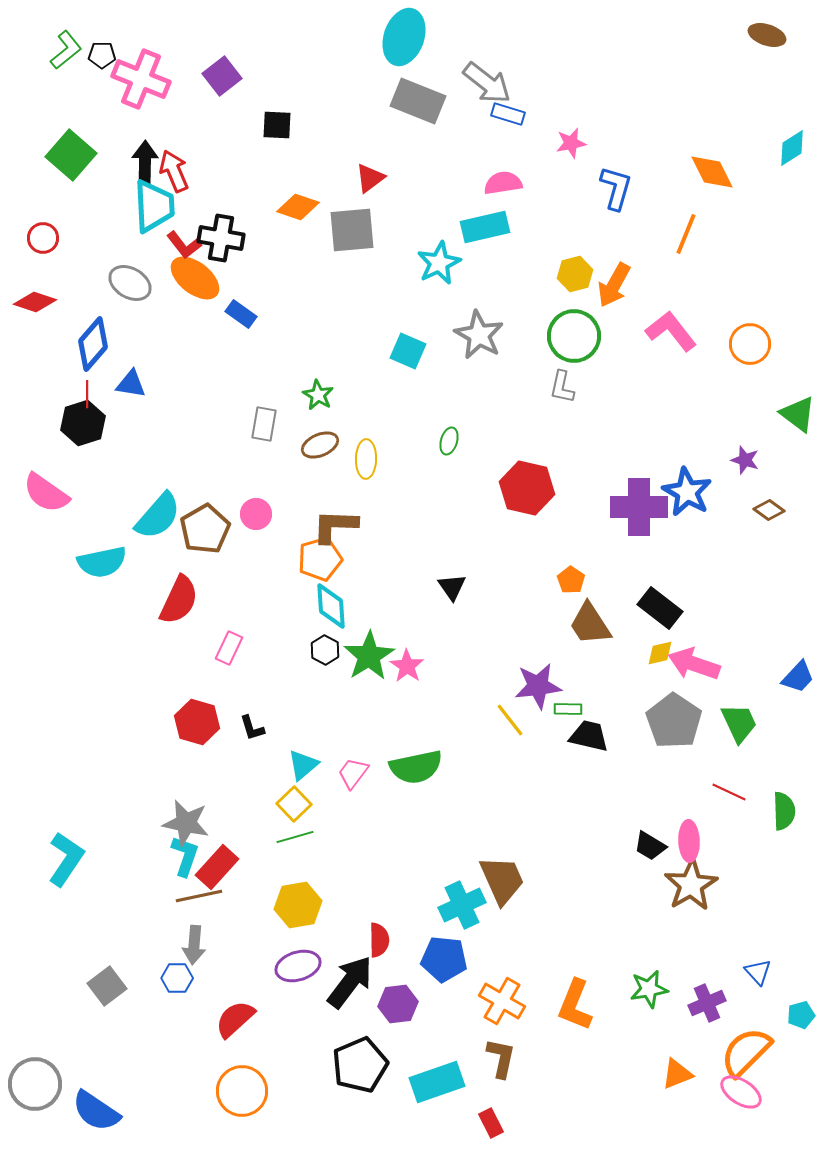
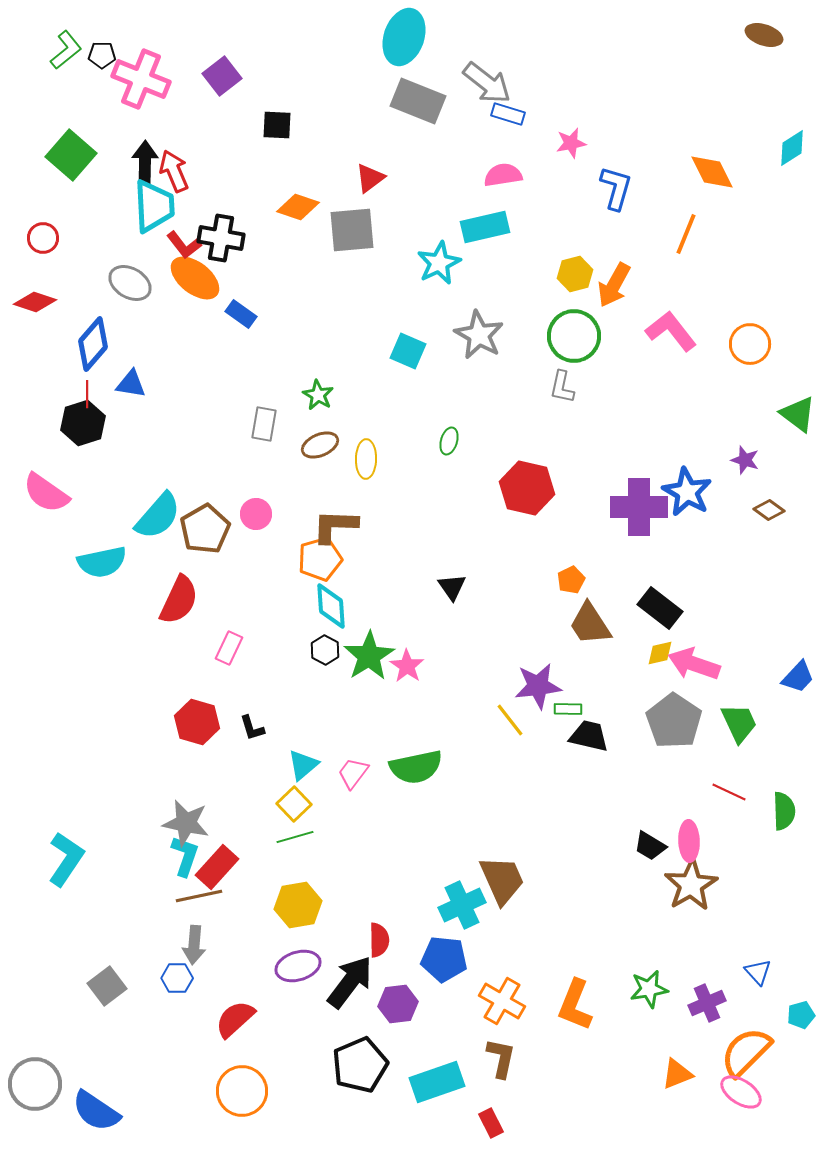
brown ellipse at (767, 35): moved 3 px left
pink semicircle at (503, 183): moved 8 px up
orange pentagon at (571, 580): rotated 12 degrees clockwise
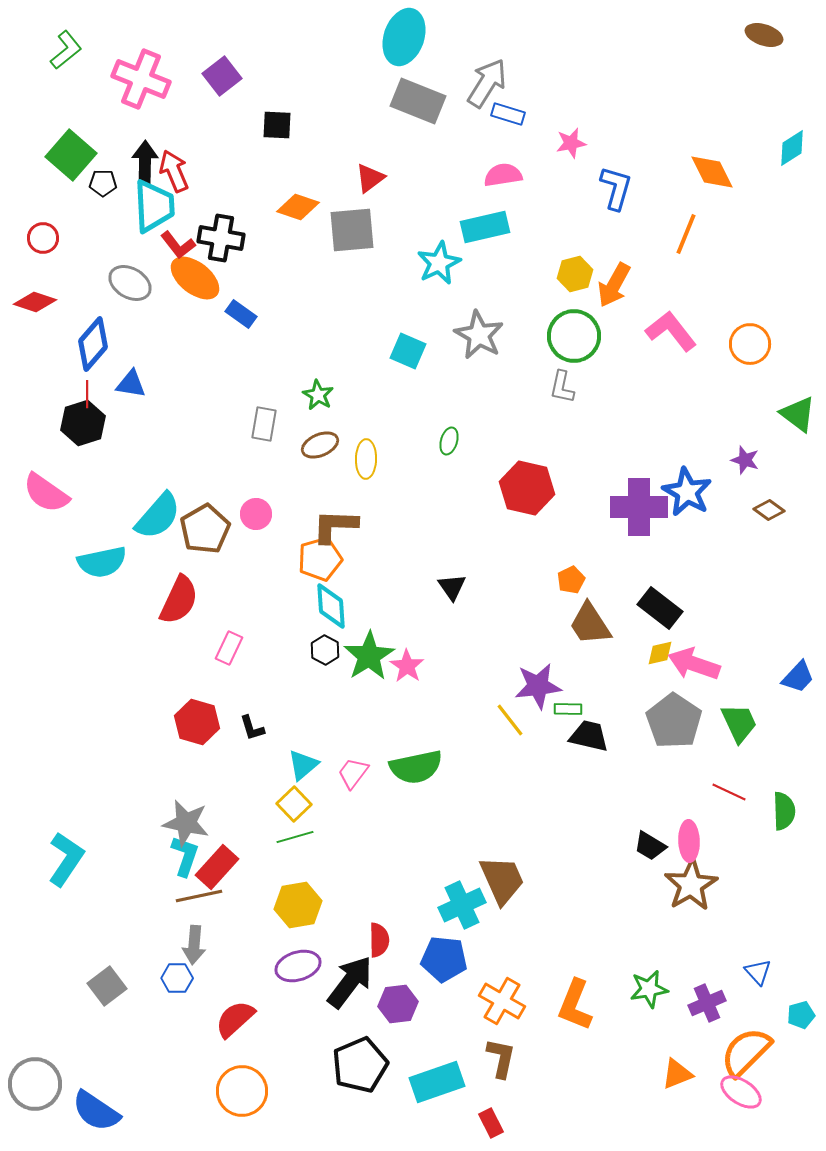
black pentagon at (102, 55): moved 1 px right, 128 px down
gray arrow at (487, 83): rotated 96 degrees counterclockwise
red L-shape at (184, 245): moved 6 px left
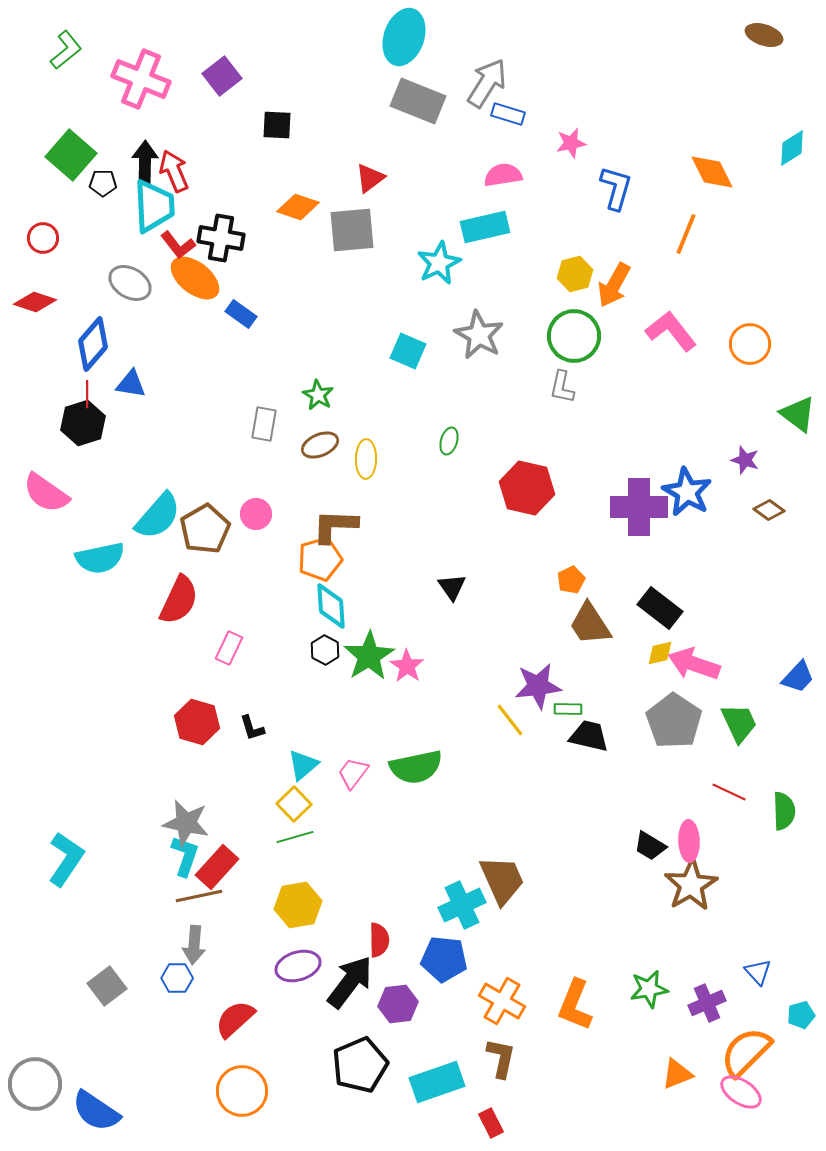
cyan semicircle at (102, 562): moved 2 px left, 4 px up
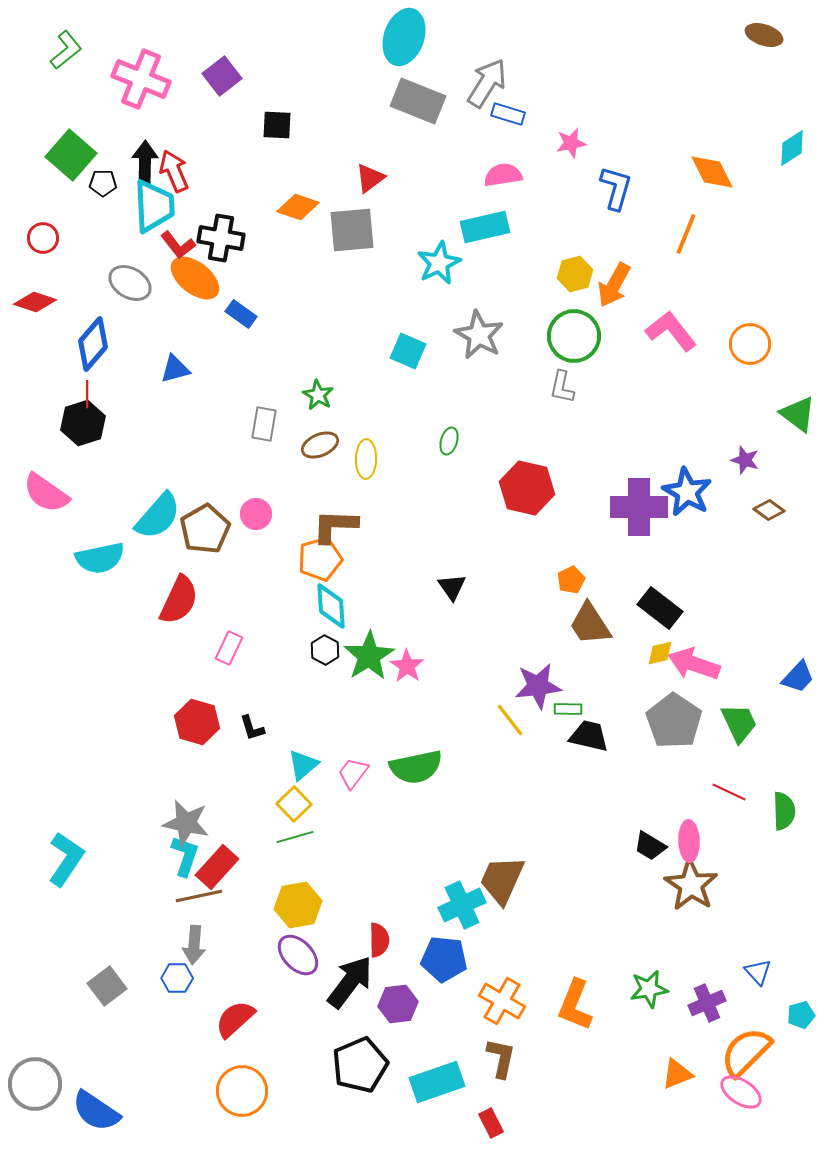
blue triangle at (131, 384): moved 44 px right, 15 px up; rotated 24 degrees counterclockwise
brown trapezoid at (502, 880): rotated 132 degrees counterclockwise
brown star at (691, 885): rotated 8 degrees counterclockwise
purple ellipse at (298, 966): moved 11 px up; rotated 63 degrees clockwise
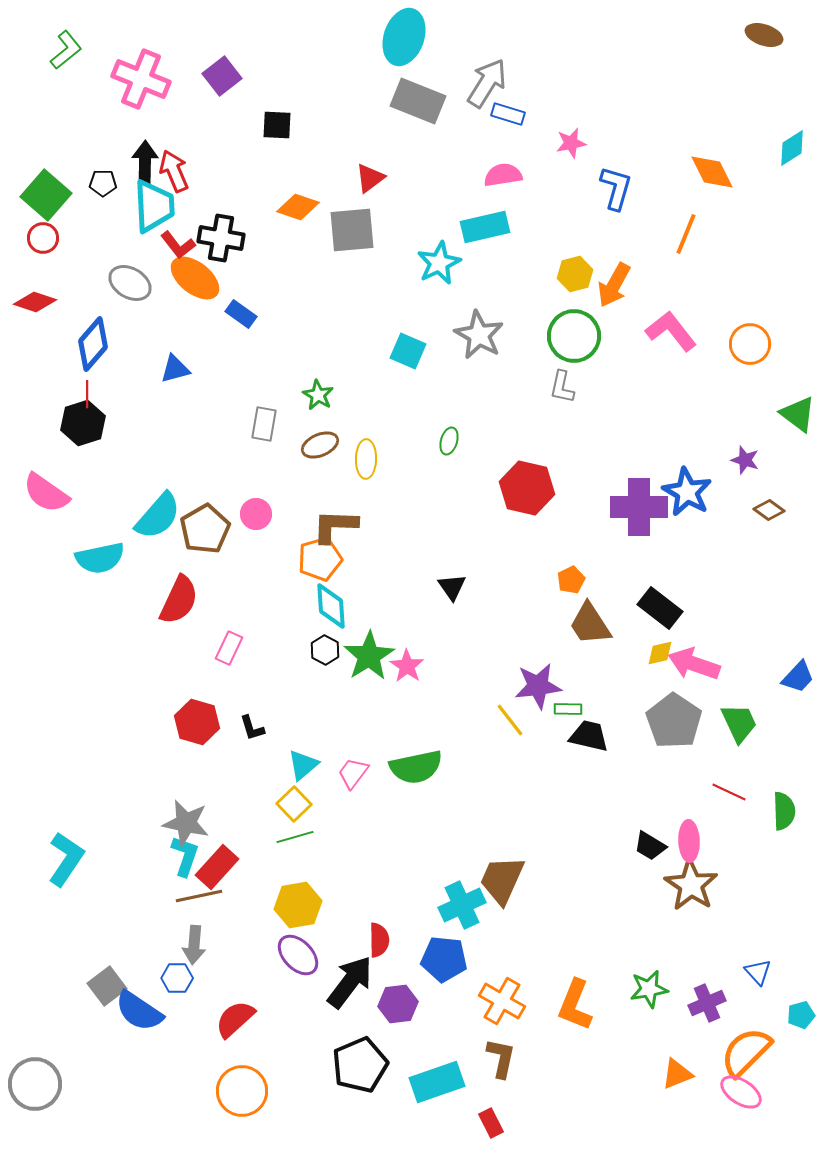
green square at (71, 155): moved 25 px left, 40 px down
blue semicircle at (96, 1111): moved 43 px right, 100 px up
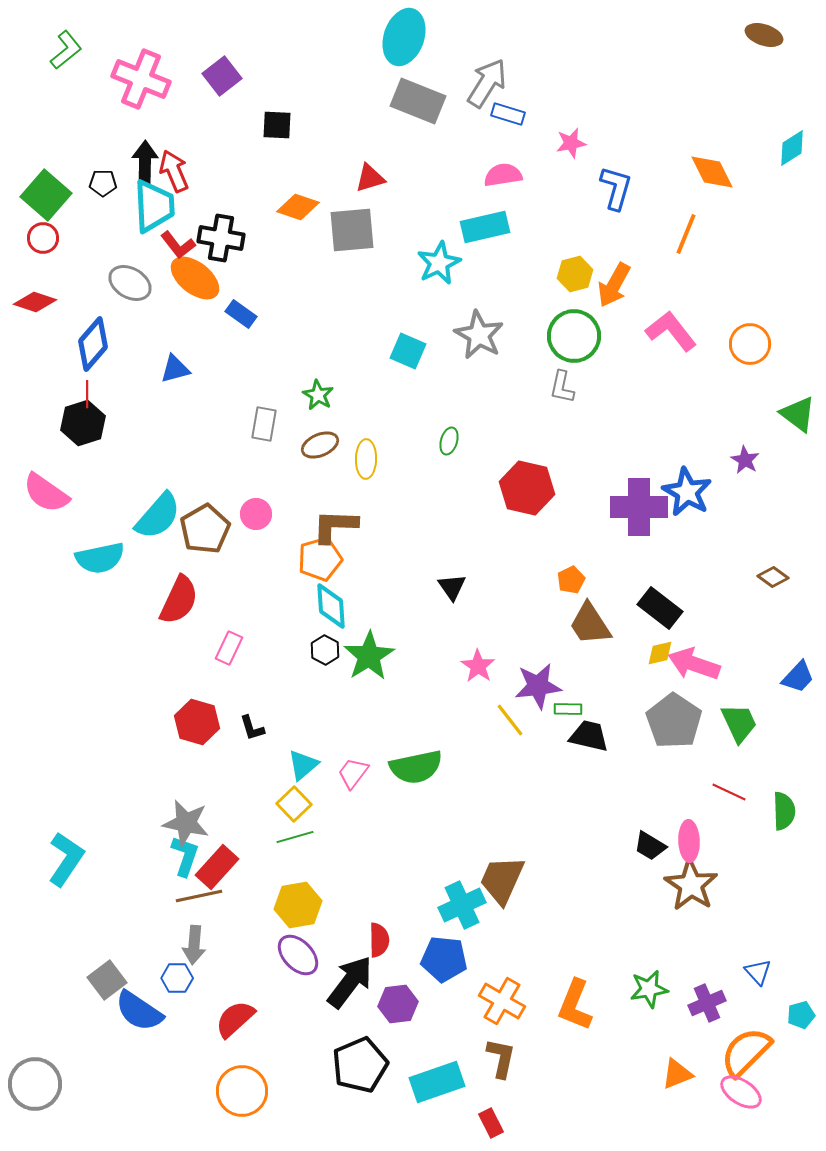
red triangle at (370, 178): rotated 20 degrees clockwise
purple star at (745, 460): rotated 12 degrees clockwise
brown diamond at (769, 510): moved 4 px right, 67 px down
pink star at (407, 666): moved 71 px right
gray square at (107, 986): moved 6 px up
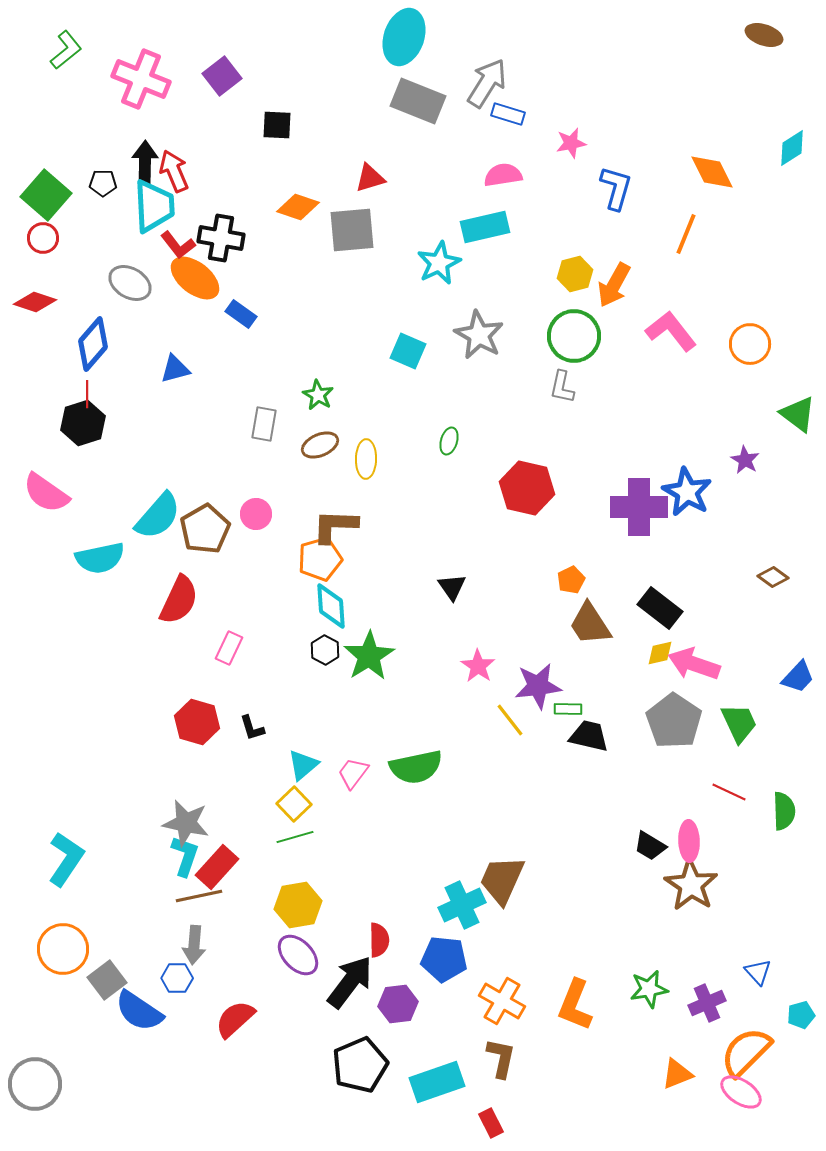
orange circle at (242, 1091): moved 179 px left, 142 px up
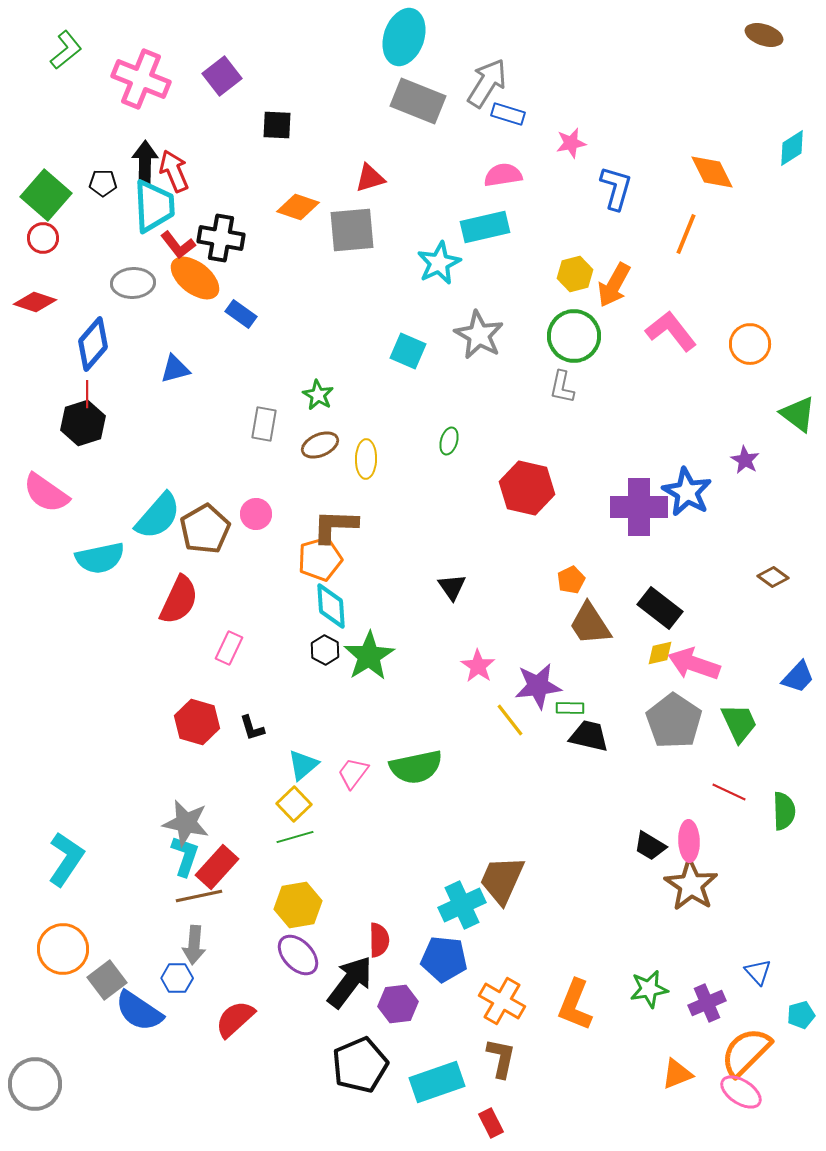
gray ellipse at (130, 283): moved 3 px right; rotated 33 degrees counterclockwise
green rectangle at (568, 709): moved 2 px right, 1 px up
